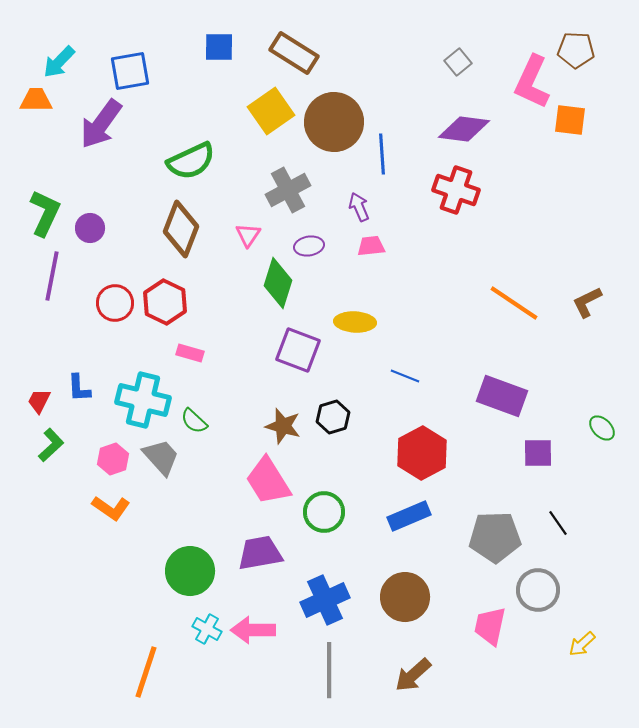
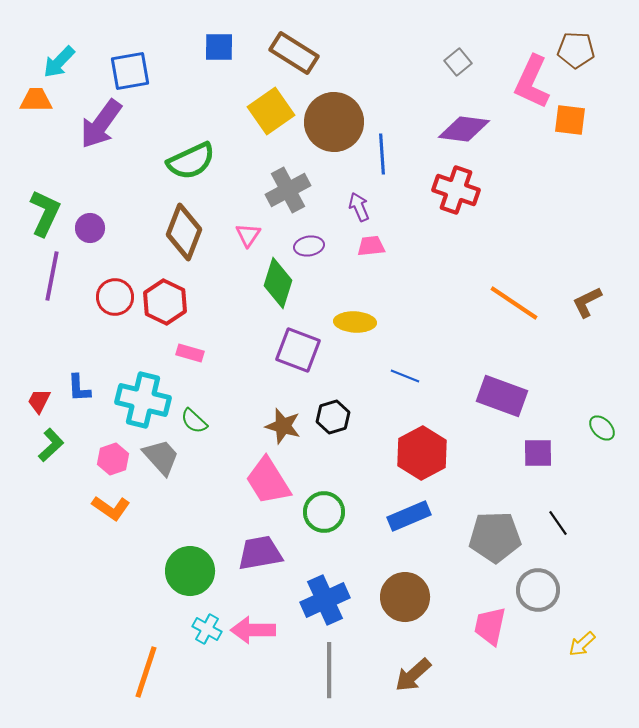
brown diamond at (181, 229): moved 3 px right, 3 px down
red circle at (115, 303): moved 6 px up
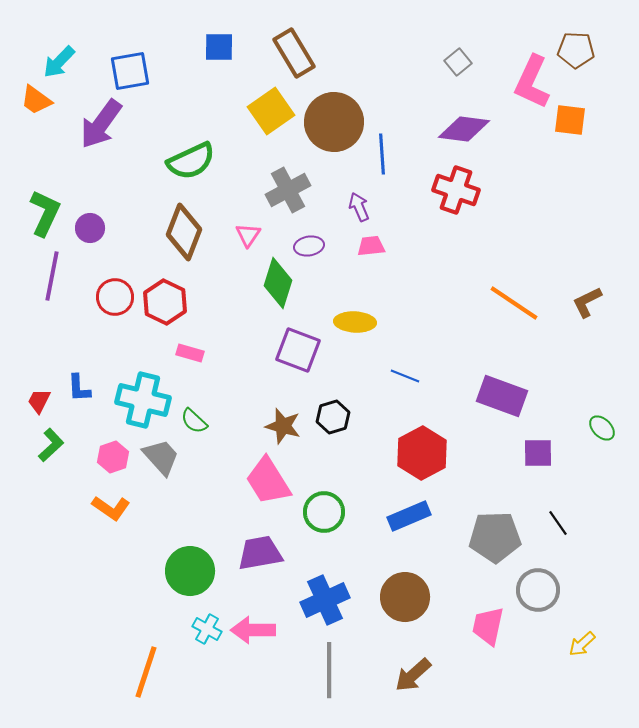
brown rectangle at (294, 53): rotated 27 degrees clockwise
orange trapezoid at (36, 100): rotated 144 degrees counterclockwise
pink hexagon at (113, 459): moved 2 px up
pink trapezoid at (490, 626): moved 2 px left
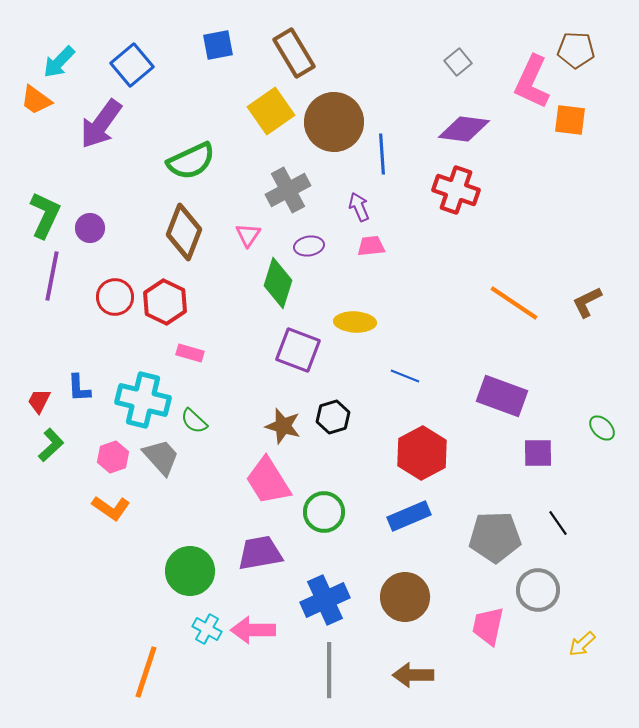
blue square at (219, 47): moved 1 px left, 2 px up; rotated 12 degrees counterclockwise
blue square at (130, 71): moved 2 px right, 6 px up; rotated 30 degrees counterclockwise
green L-shape at (45, 213): moved 2 px down
brown arrow at (413, 675): rotated 42 degrees clockwise
